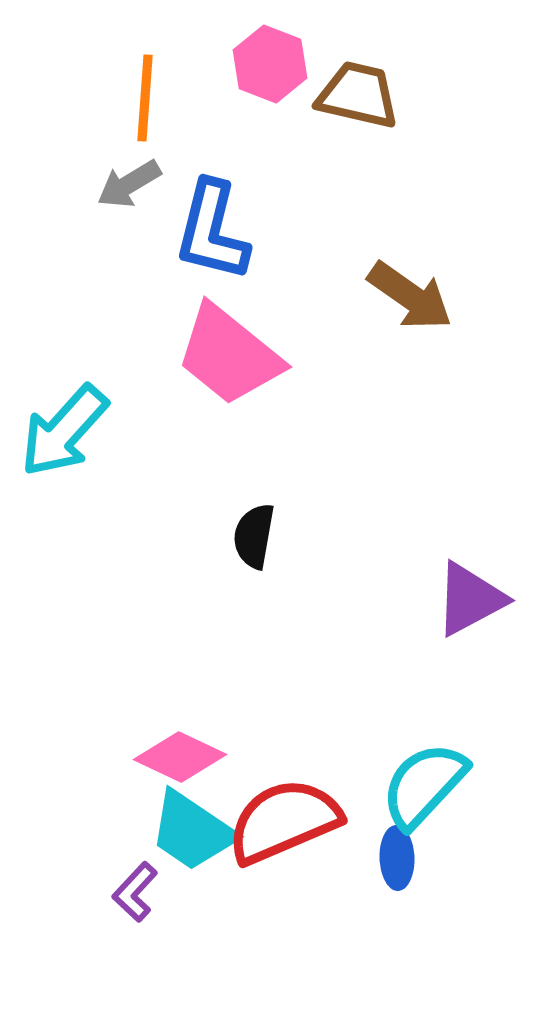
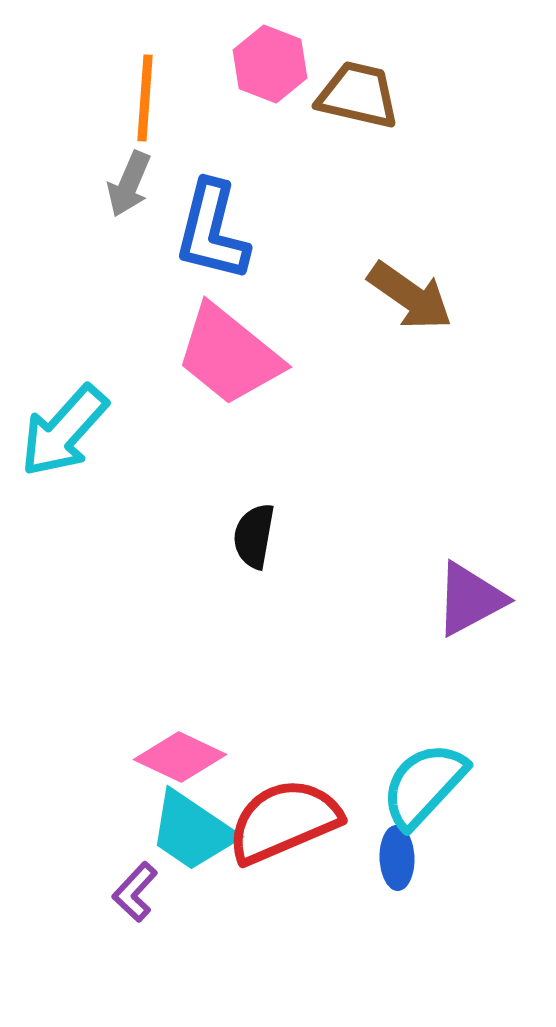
gray arrow: rotated 36 degrees counterclockwise
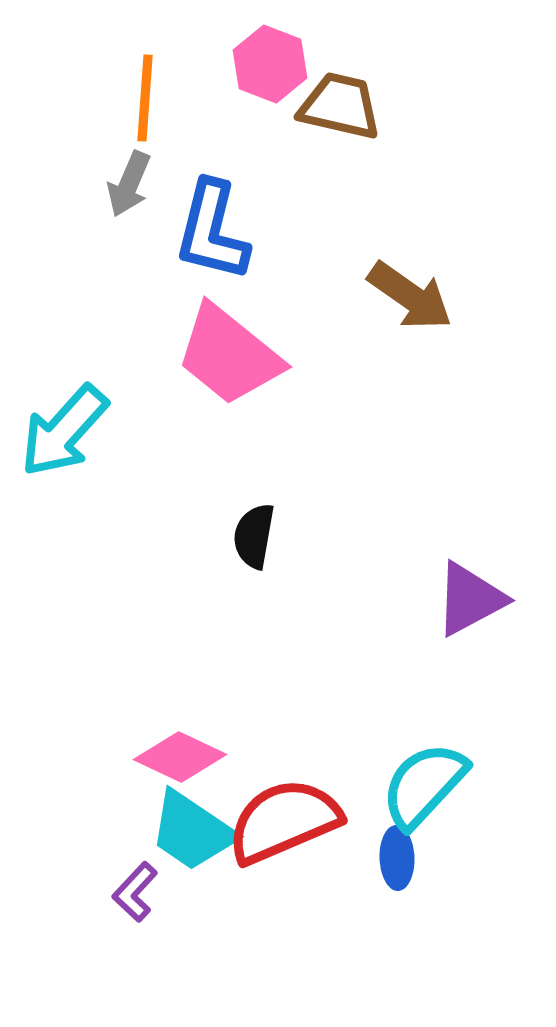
brown trapezoid: moved 18 px left, 11 px down
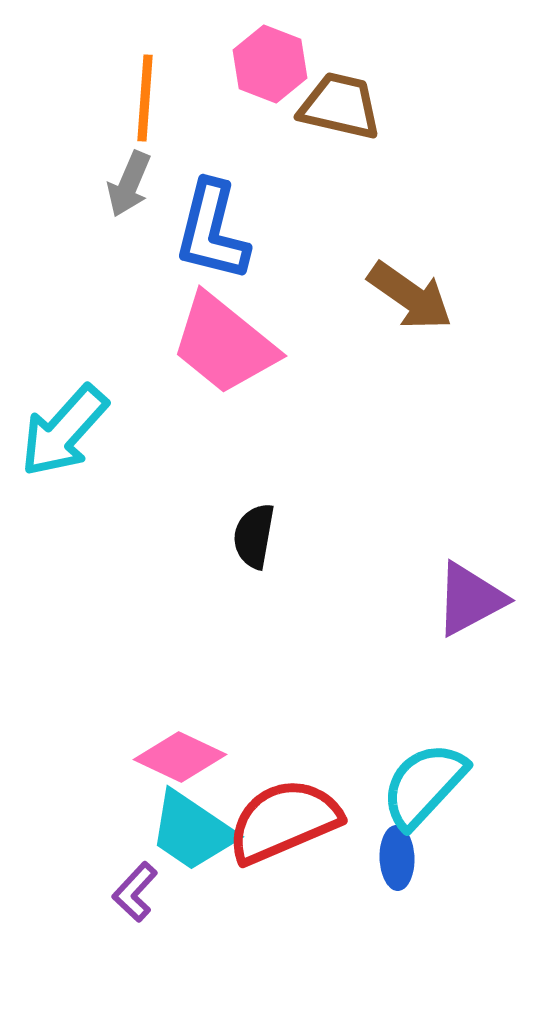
pink trapezoid: moved 5 px left, 11 px up
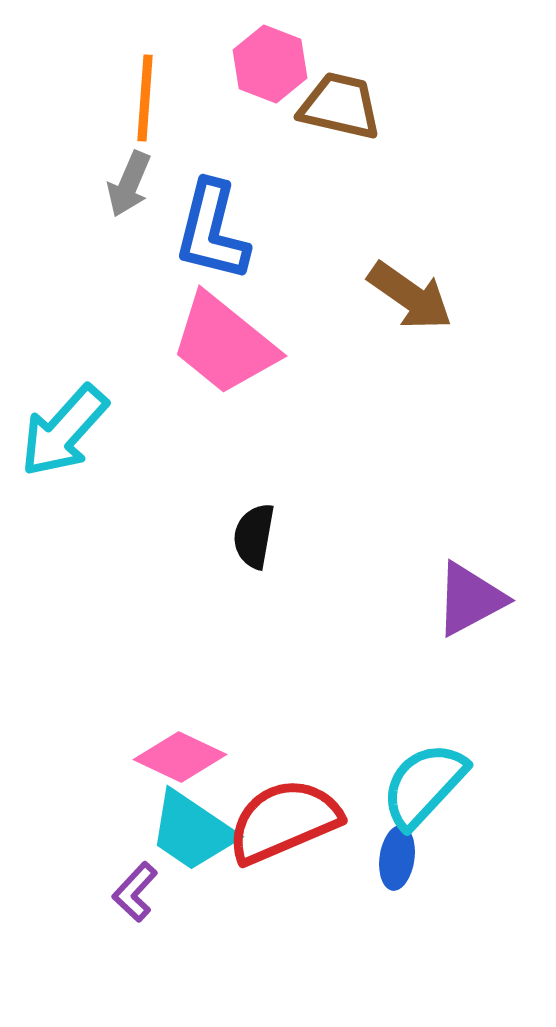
blue ellipse: rotated 10 degrees clockwise
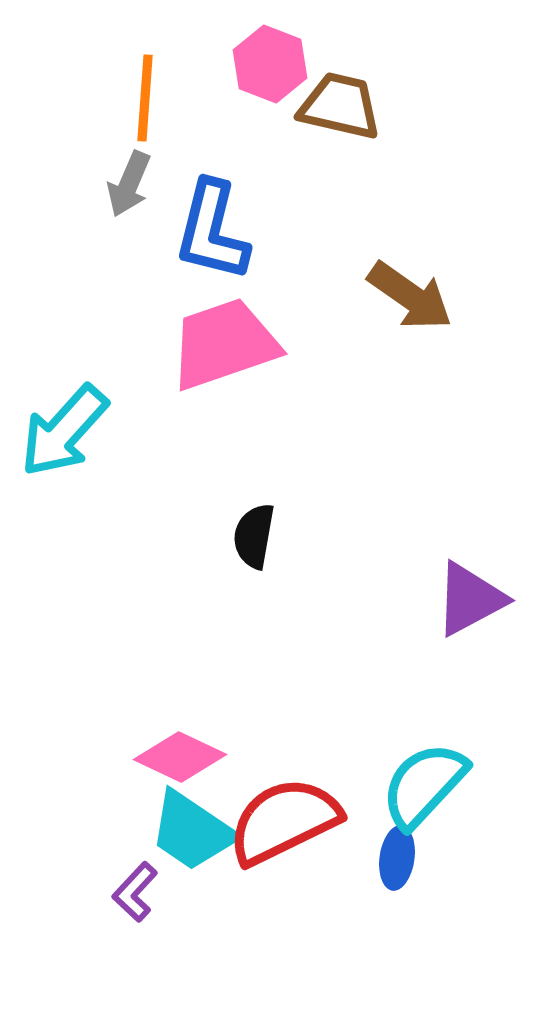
pink trapezoid: rotated 122 degrees clockwise
red semicircle: rotated 3 degrees counterclockwise
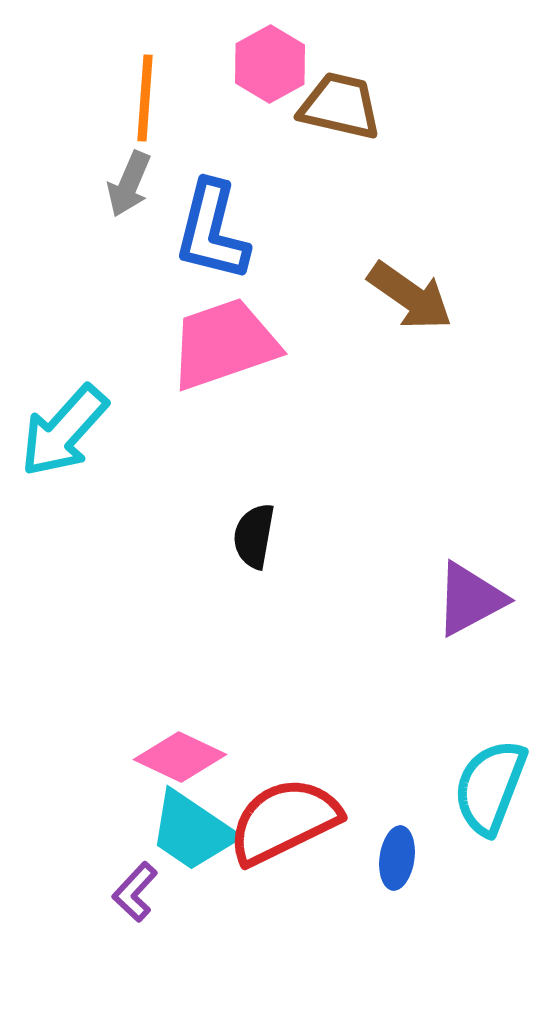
pink hexagon: rotated 10 degrees clockwise
cyan semicircle: moved 66 px right, 2 px down; rotated 22 degrees counterclockwise
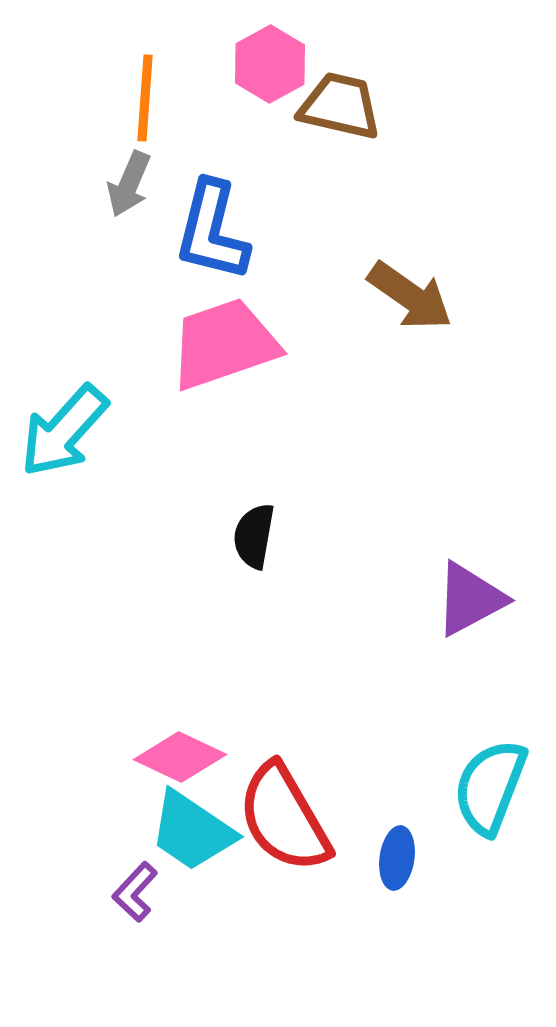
red semicircle: moved 3 px up; rotated 94 degrees counterclockwise
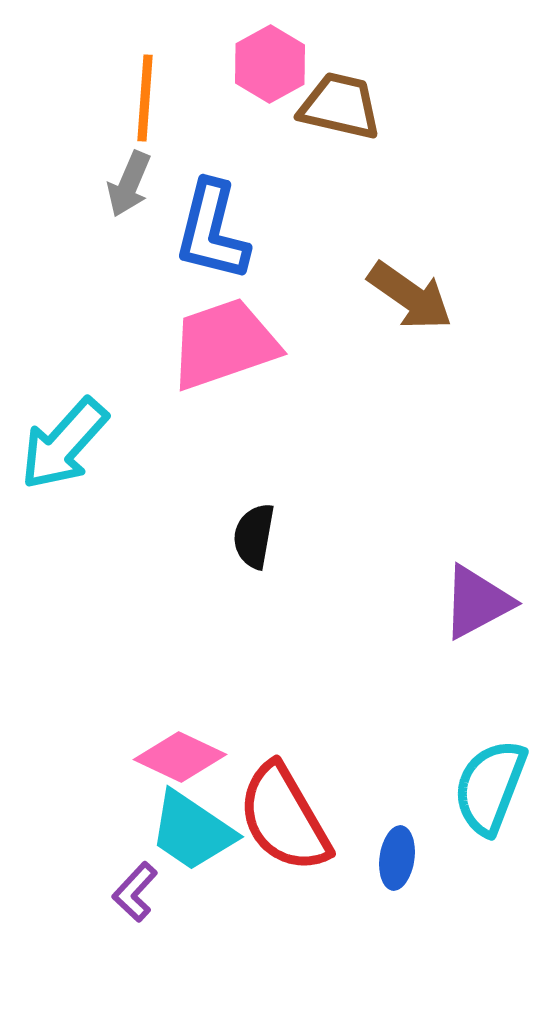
cyan arrow: moved 13 px down
purple triangle: moved 7 px right, 3 px down
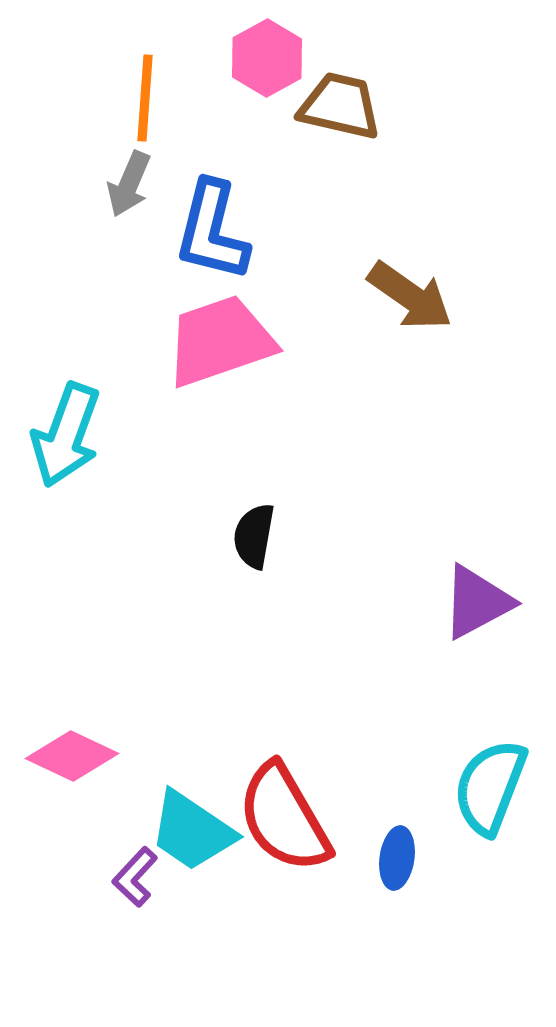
pink hexagon: moved 3 px left, 6 px up
pink trapezoid: moved 4 px left, 3 px up
cyan arrow: moved 2 px right, 9 px up; rotated 22 degrees counterclockwise
pink diamond: moved 108 px left, 1 px up
purple L-shape: moved 15 px up
